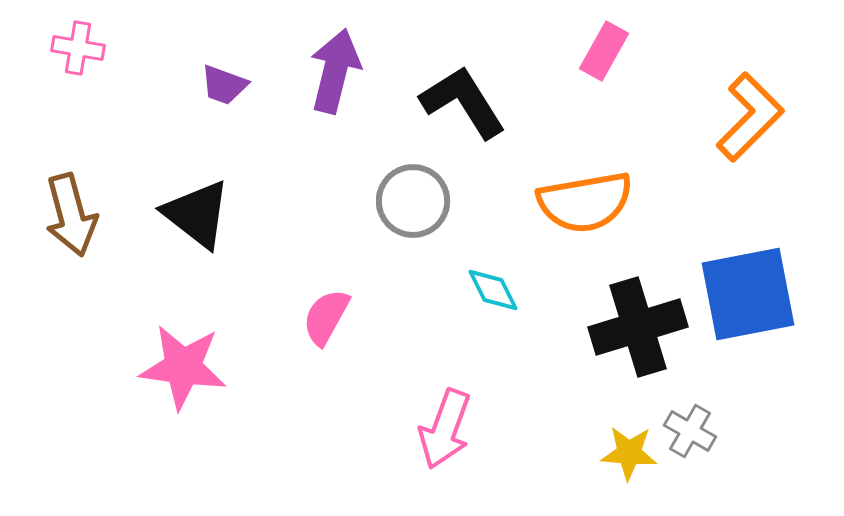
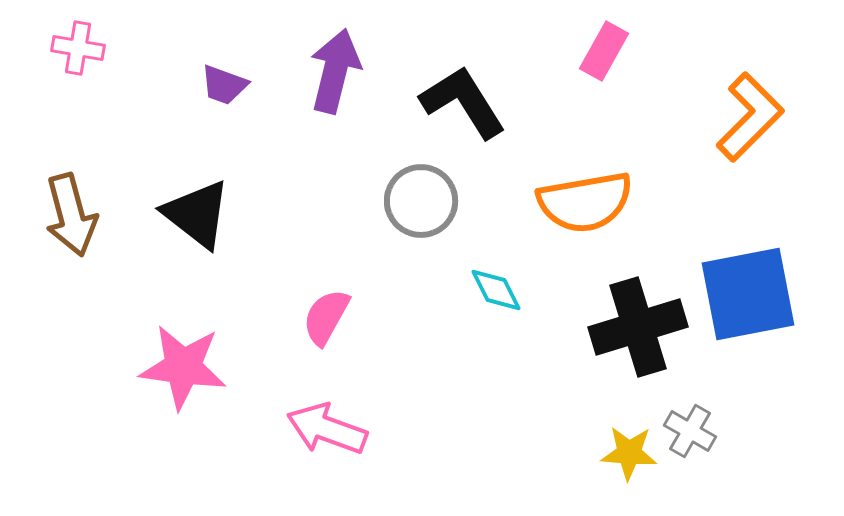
gray circle: moved 8 px right
cyan diamond: moved 3 px right
pink arrow: moved 118 px left; rotated 90 degrees clockwise
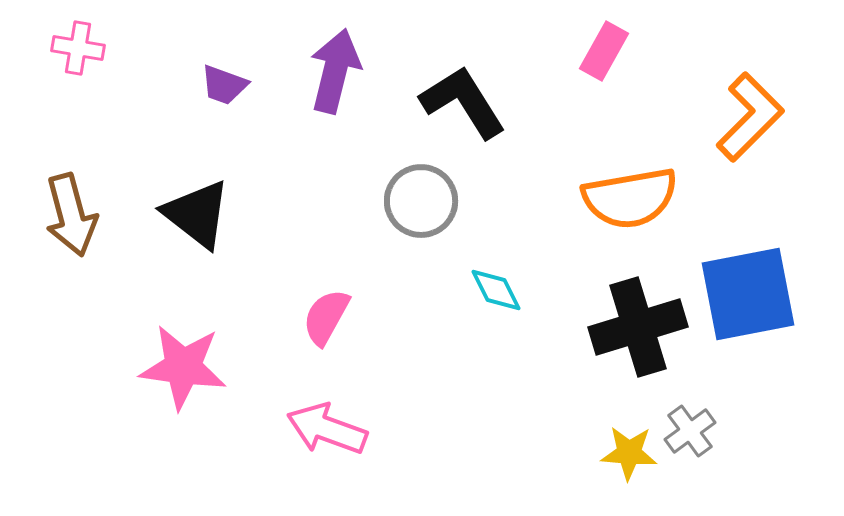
orange semicircle: moved 45 px right, 4 px up
gray cross: rotated 24 degrees clockwise
